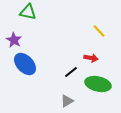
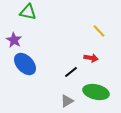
green ellipse: moved 2 px left, 8 px down
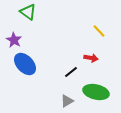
green triangle: rotated 24 degrees clockwise
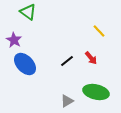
red arrow: rotated 40 degrees clockwise
black line: moved 4 px left, 11 px up
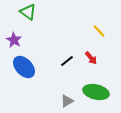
blue ellipse: moved 1 px left, 3 px down
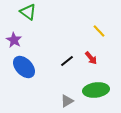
green ellipse: moved 2 px up; rotated 20 degrees counterclockwise
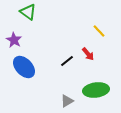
red arrow: moved 3 px left, 4 px up
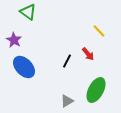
black line: rotated 24 degrees counterclockwise
green ellipse: rotated 55 degrees counterclockwise
